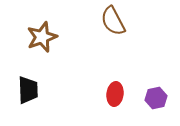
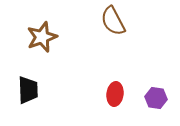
purple hexagon: rotated 20 degrees clockwise
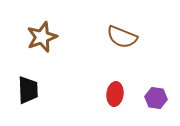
brown semicircle: moved 9 px right, 16 px down; rotated 40 degrees counterclockwise
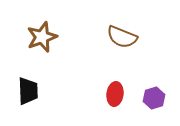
black trapezoid: moved 1 px down
purple hexagon: moved 2 px left; rotated 25 degrees counterclockwise
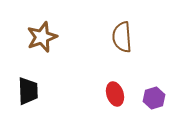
brown semicircle: rotated 64 degrees clockwise
red ellipse: rotated 25 degrees counterclockwise
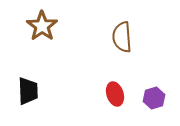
brown star: moved 11 px up; rotated 16 degrees counterclockwise
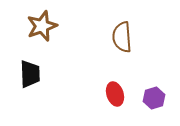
brown star: rotated 16 degrees clockwise
black trapezoid: moved 2 px right, 17 px up
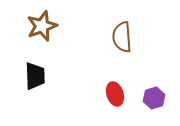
black trapezoid: moved 5 px right, 2 px down
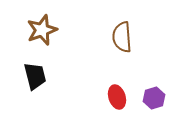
brown star: moved 4 px down
black trapezoid: rotated 12 degrees counterclockwise
red ellipse: moved 2 px right, 3 px down
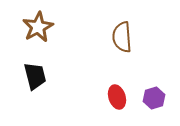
brown star: moved 4 px left, 3 px up; rotated 8 degrees counterclockwise
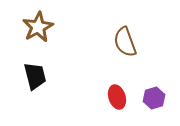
brown semicircle: moved 3 px right, 5 px down; rotated 16 degrees counterclockwise
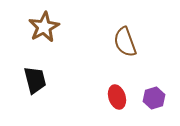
brown star: moved 6 px right
black trapezoid: moved 4 px down
